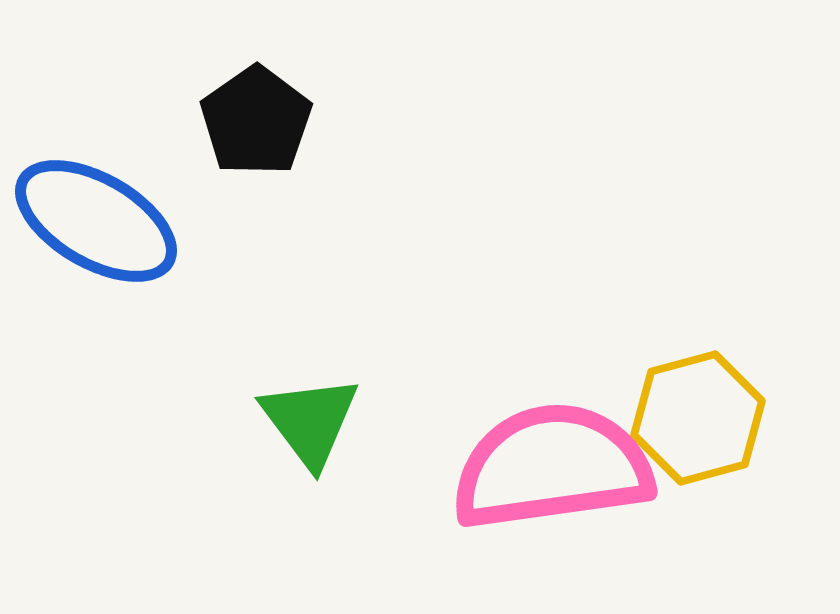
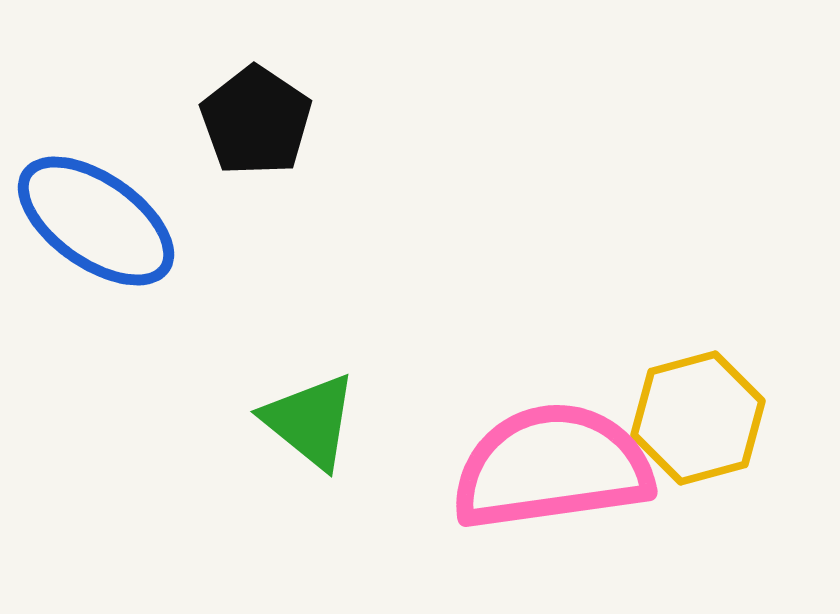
black pentagon: rotated 3 degrees counterclockwise
blue ellipse: rotated 5 degrees clockwise
green triangle: rotated 14 degrees counterclockwise
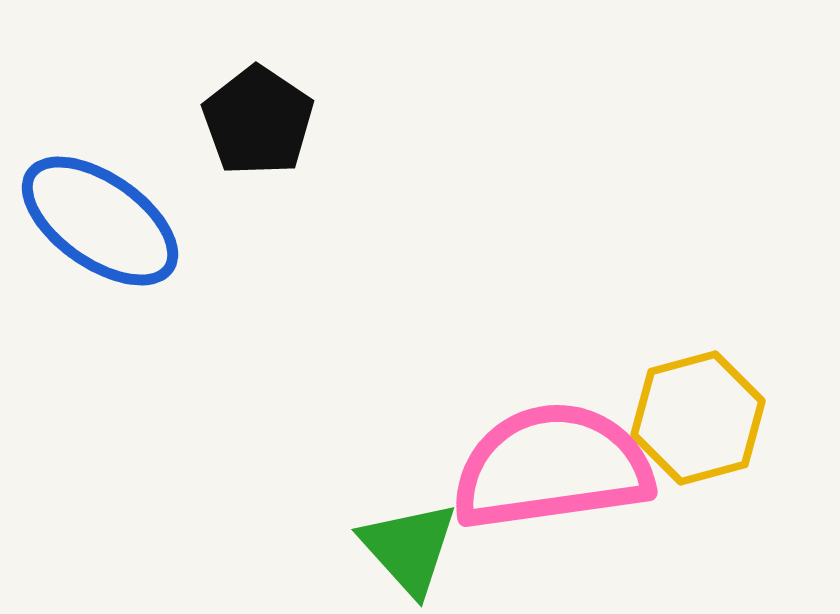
black pentagon: moved 2 px right
blue ellipse: moved 4 px right
green triangle: moved 99 px right, 127 px down; rotated 9 degrees clockwise
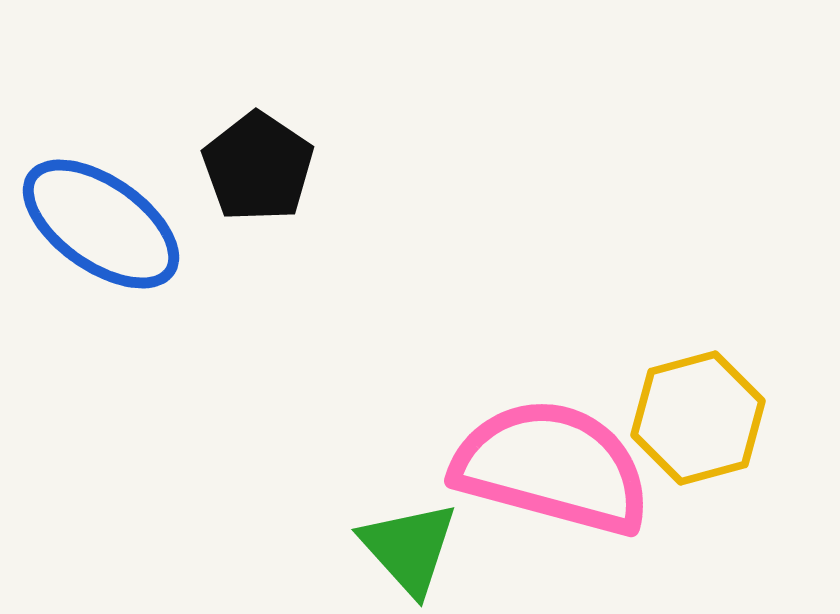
black pentagon: moved 46 px down
blue ellipse: moved 1 px right, 3 px down
pink semicircle: rotated 23 degrees clockwise
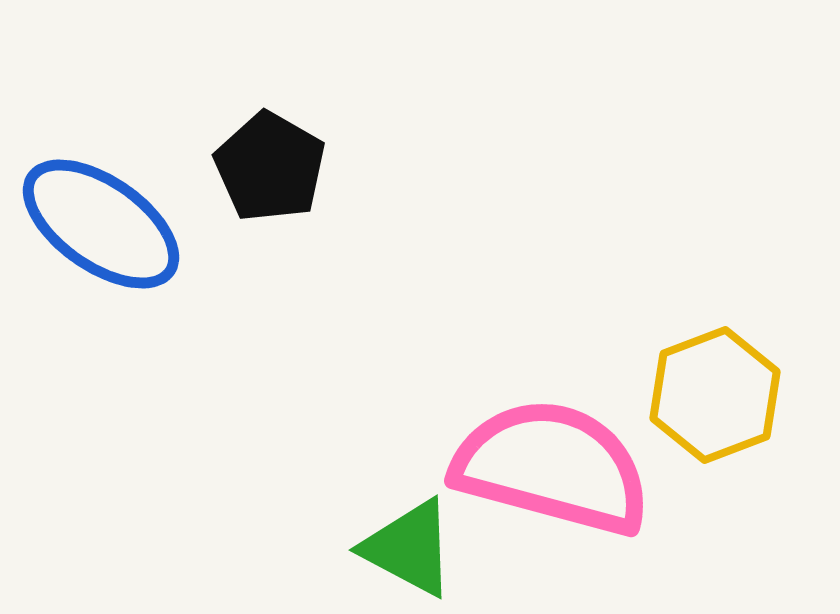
black pentagon: moved 12 px right; rotated 4 degrees counterclockwise
yellow hexagon: moved 17 px right, 23 px up; rotated 6 degrees counterclockwise
green triangle: rotated 20 degrees counterclockwise
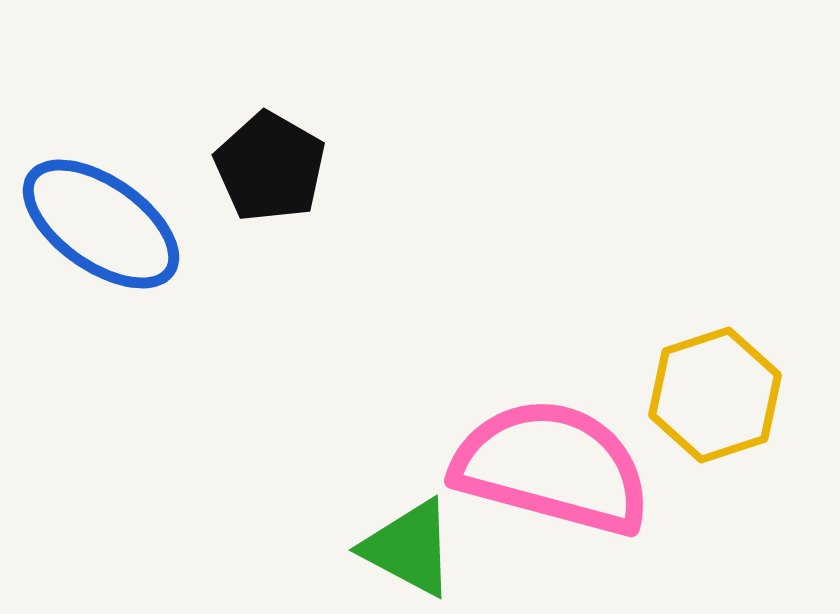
yellow hexagon: rotated 3 degrees clockwise
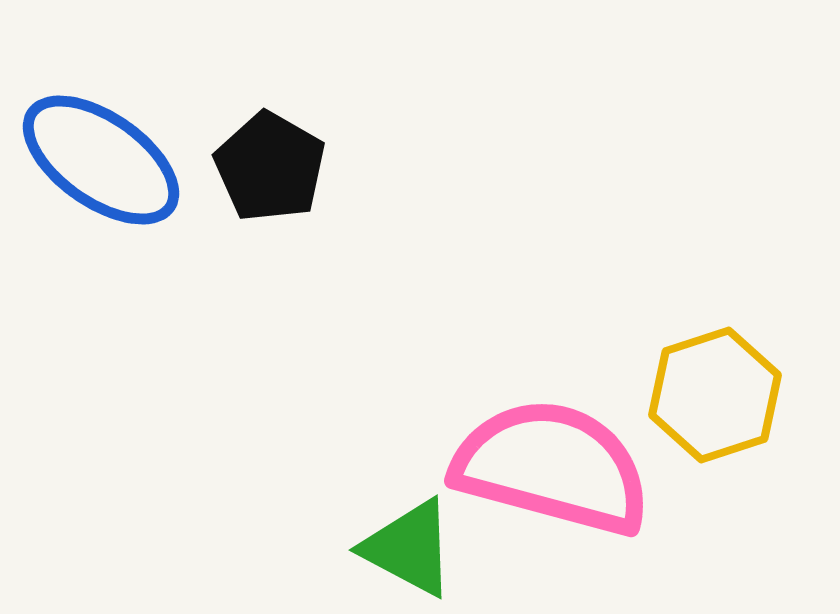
blue ellipse: moved 64 px up
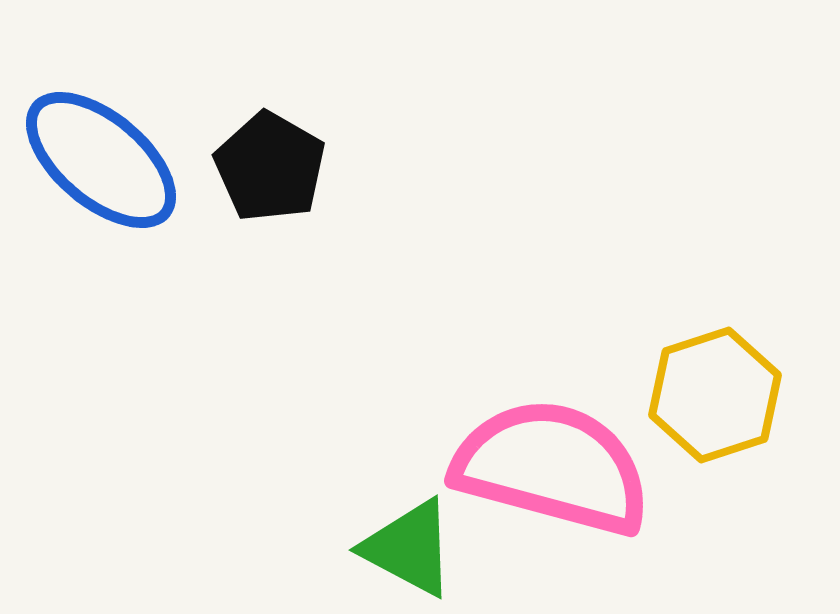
blue ellipse: rotated 5 degrees clockwise
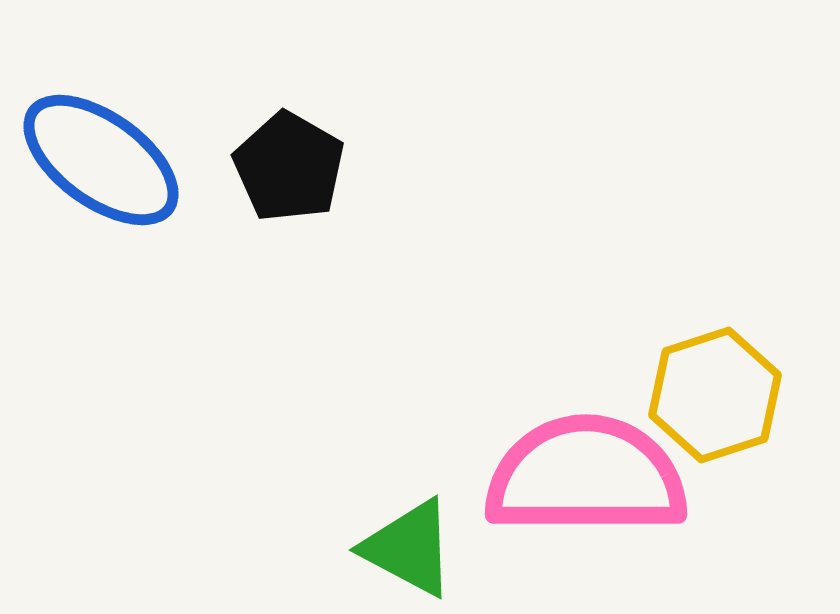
blue ellipse: rotated 4 degrees counterclockwise
black pentagon: moved 19 px right
pink semicircle: moved 34 px right, 9 px down; rotated 15 degrees counterclockwise
